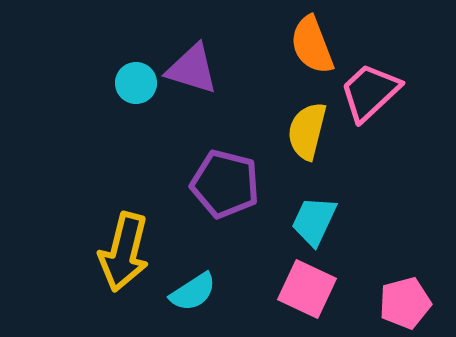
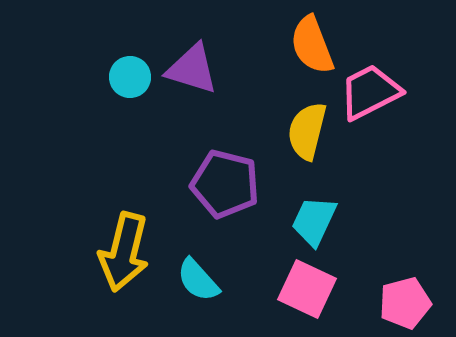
cyan circle: moved 6 px left, 6 px up
pink trapezoid: rotated 16 degrees clockwise
cyan semicircle: moved 5 px right, 12 px up; rotated 81 degrees clockwise
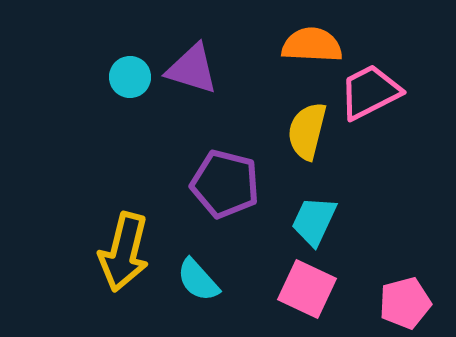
orange semicircle: rotated 114 degrees clockwise
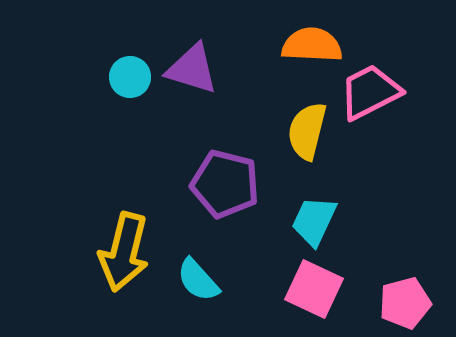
pink square: moved 7 px right
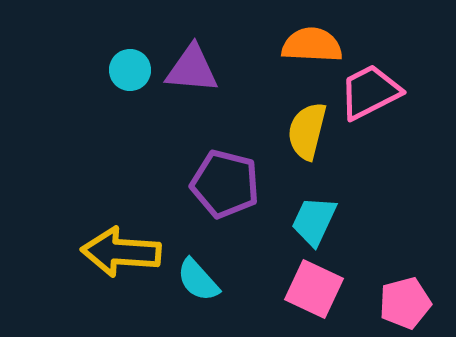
purple triangle: rotated 12 degrees counterclockwise
cyan circle: moved 7 px up
yellow arrow: moved 3 px left; rotated 80 degrees clockwise
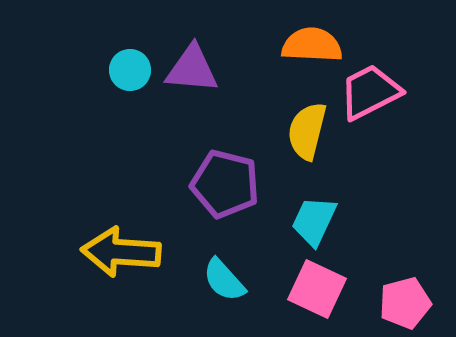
cyan semicircle: moved 26 px right
pink square: moved 3 px right
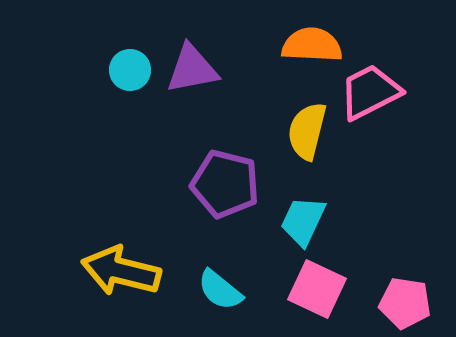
purple triangle: rotated 16 degrees counterclockwise
cyan trapezoid: moved 11 px left
yellow arrow: moved 19 px down; rotated 10 degrees clockwise
cyan semicircle: moved 4 px left, 10 px down; rotated 9 degrees counterclockwise
pink pentagon: rotated 24 degrees clockwise
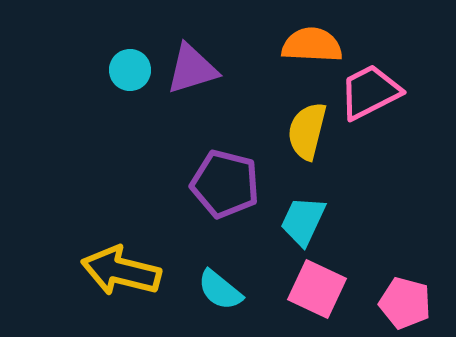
purple triangle: rotated 6 degrees counterclockwise
pink pentagon: rotated 6 degrees clockwise
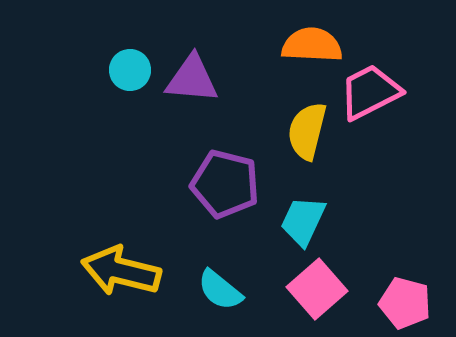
purple triangle: moved 10 px down; rotated 22 degrees clockwise
pink square: rotated 24 degrees clockwise
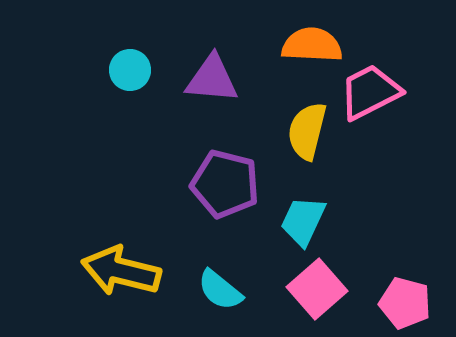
purple triangle: moved 20 px right
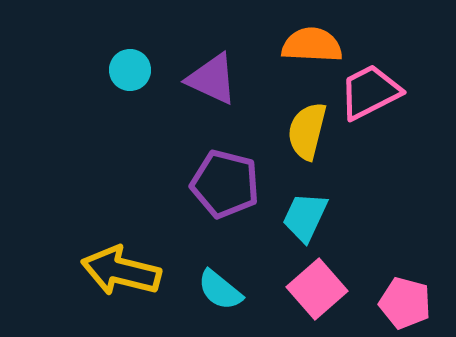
purple triangle: rotated 20 degrees clockwise
cyan trapezoid: moved 2 px right, 4 px up
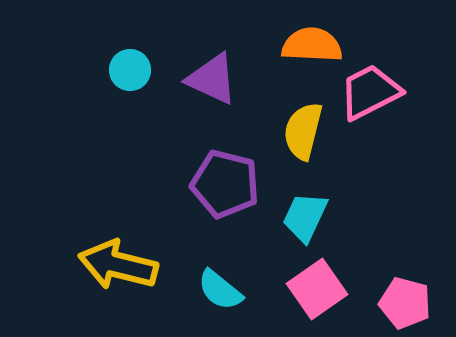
yellow semicircle: moved 4 px left
yellow arrow: moved 3 px left, 6 px up
pink square: rotated 6 degrees clockwise
